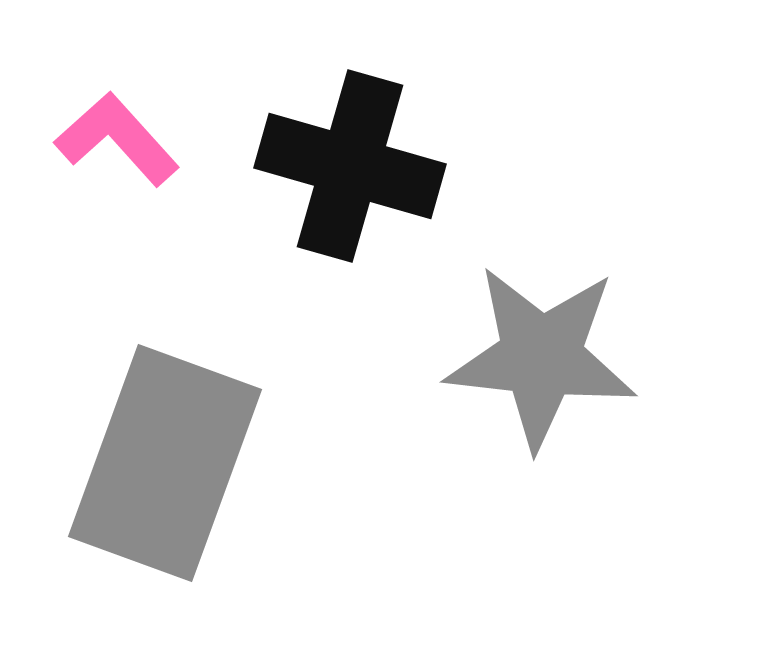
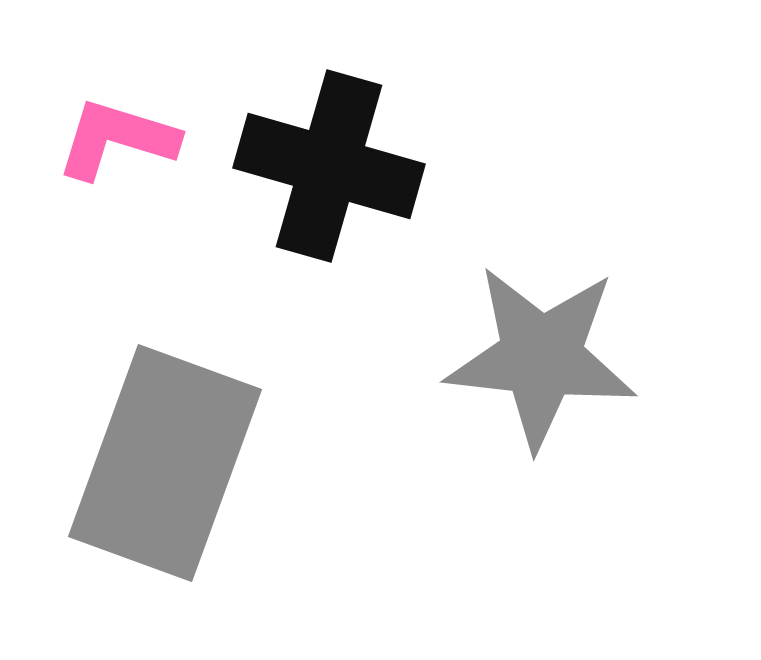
pink L-shape: rotated 31 degrees counterclockwise
black cross: moved 21 px left
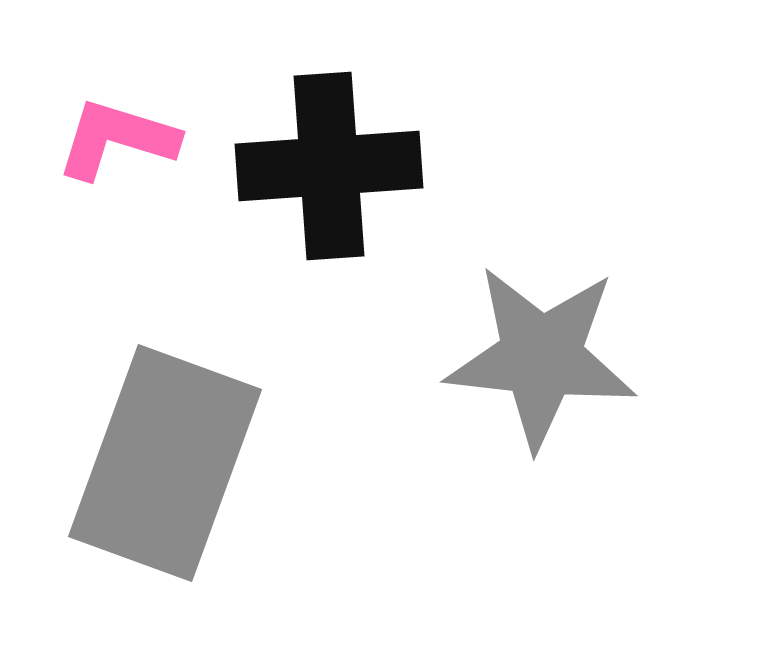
black cross: rotated 20 degrees counterclockwise
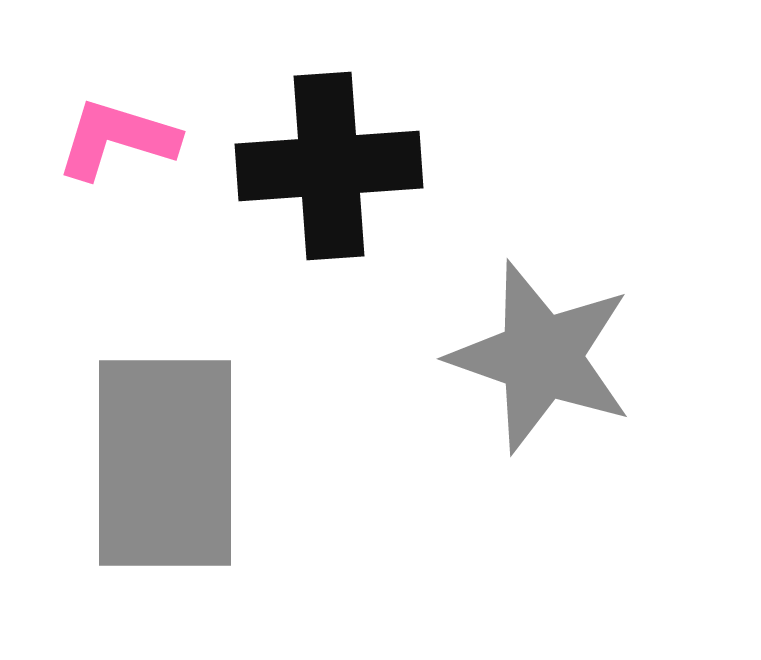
gray star: rotated 13 degrees clockwise
gray rectangle: rotated 20 degrees counterclockwise
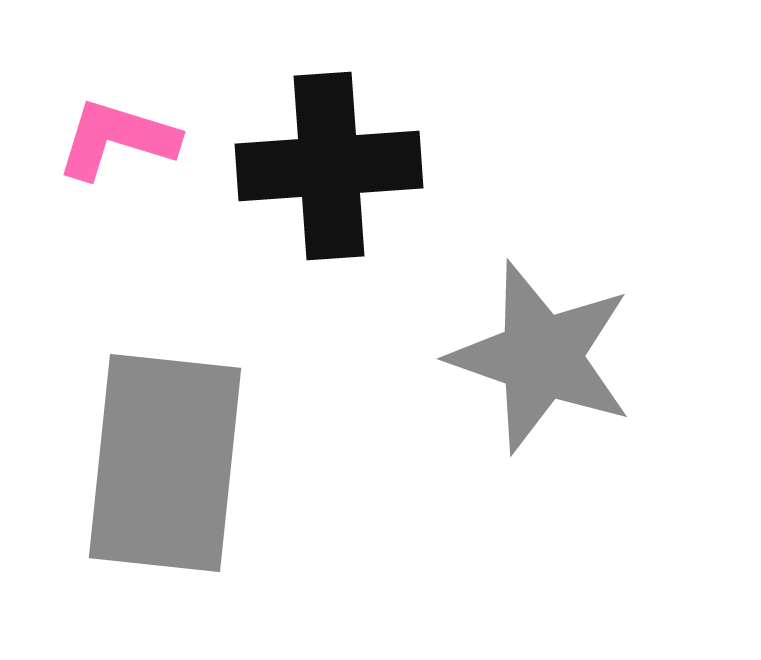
gray rectangle: rotated 6 degrees clockwise
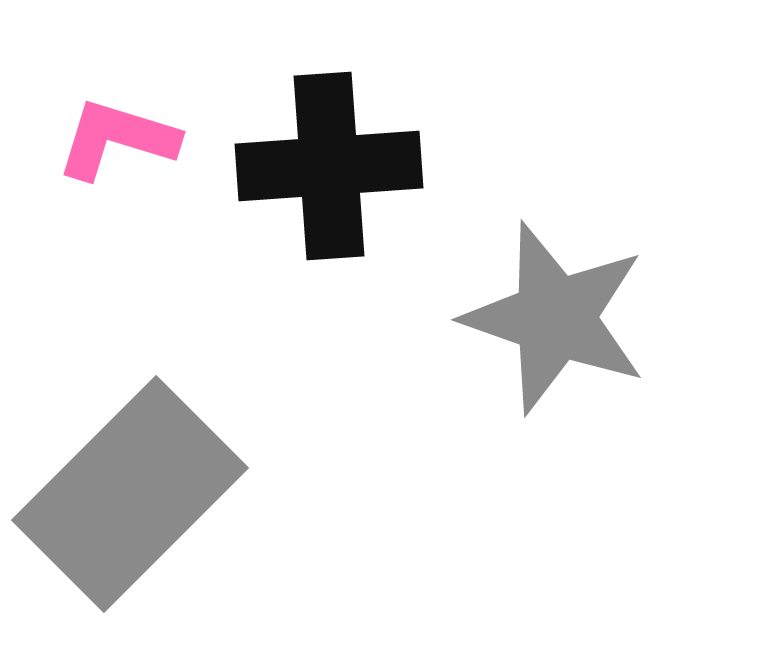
gray star: moved 14 px right, 39 px up
gray rectangle: moved 35 px left, 31 px down; rotated 39 degrees clockwise
